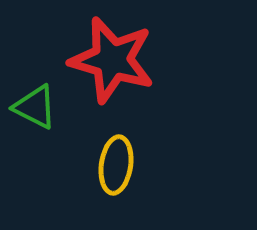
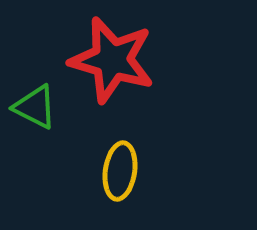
yellow ellipse: moved 4 px right, 6 px down
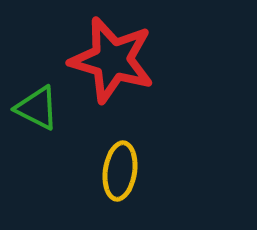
green triangle: moved 2 px right, 1 px down
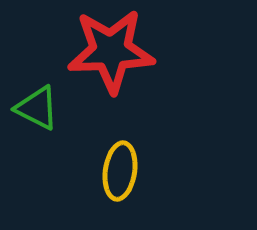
red star: moved 1 px left, 9 px up; rotated 18 degrees counterclockwise
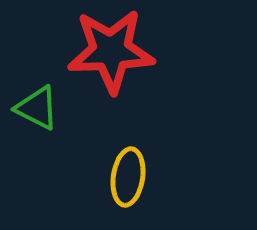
yellow ellipse: moved 8 px right, 6 px down
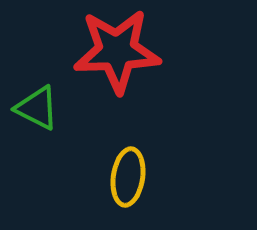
red star: moved 6 px right
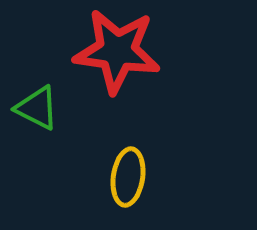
red star: rotated 10 degrees clockwise
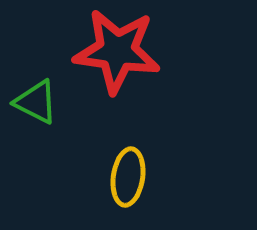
green triangle: moved 1 px left, 6 px up
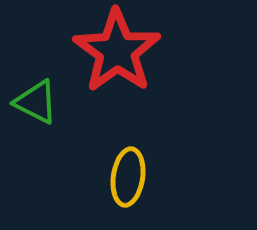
red star: rotated 28 degrees clockwise
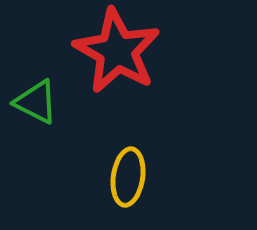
red star: rotated 6 degrees counterclockwise
